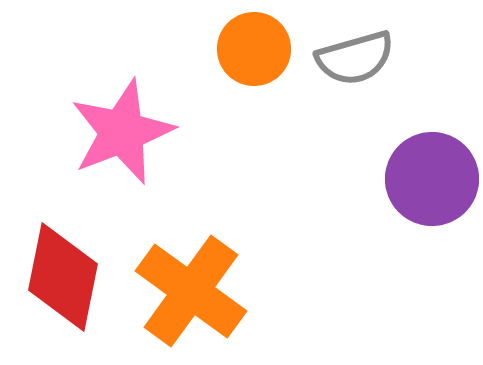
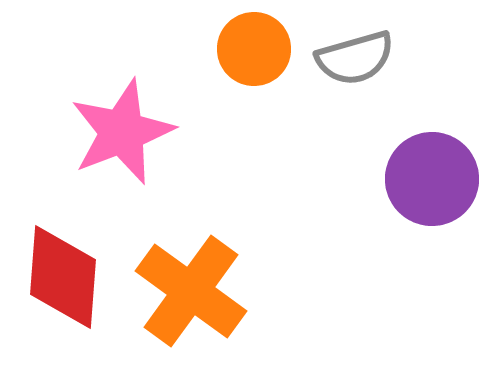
red diamond: rotated 7 degrees counterclockwise
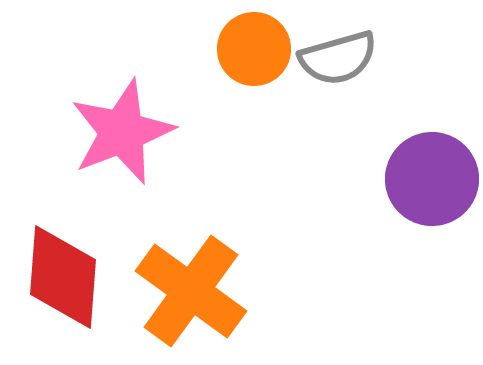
gray semicircle: moved 17 px left
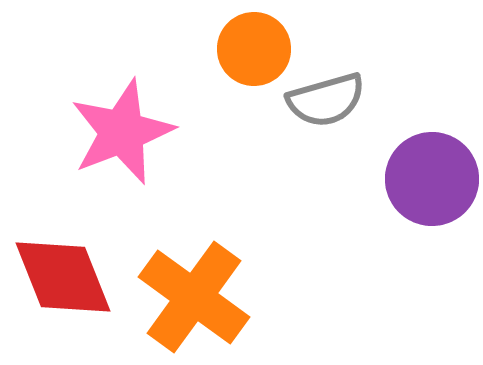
gray semicircle: moved 12 px left, 42 px down
red diamond: rotated 26 degrees counterclockwise
orange cross: moved 3 px right, 6 px down
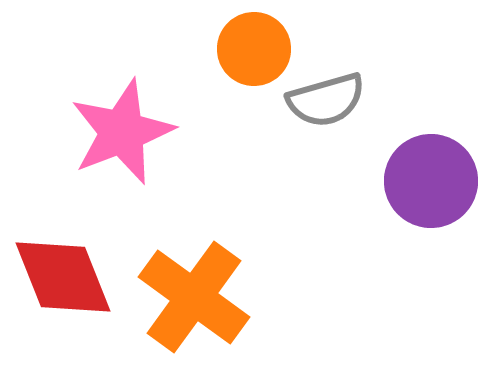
purple circle: moved 1 px left, 2 px down
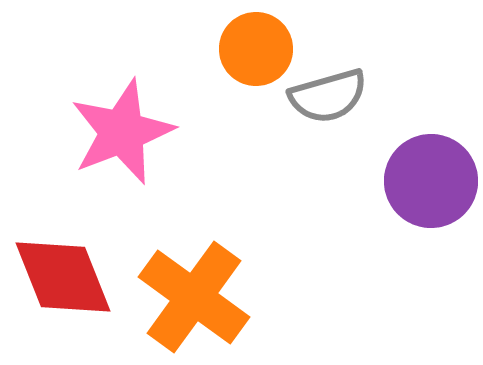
orange circle: moved 2 px right
gray semicircle: moved 2 px right, 4 px up
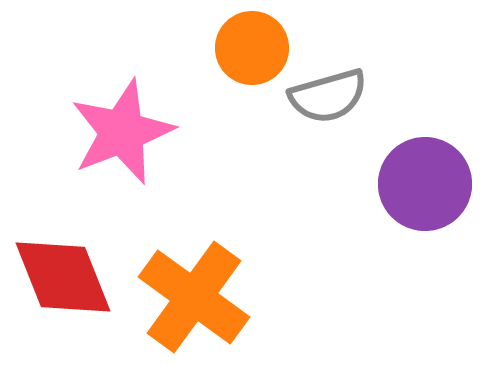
orange circle: moved 4 px left, 1 px up
purple circle: moved 6 px left, 3 px down
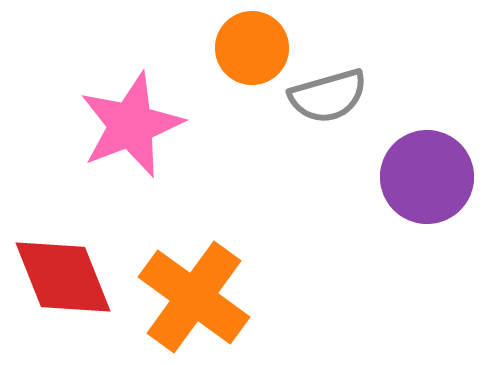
pink star: moved 9 px right, 7 px up
purple circle: moved 2 px right, 7 px up
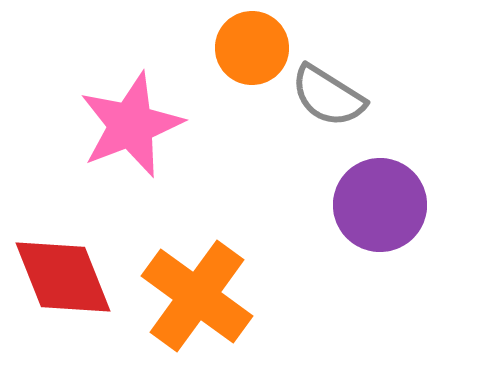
gray semicircle: rotated 48 degrees clockwise
purple circle: moved 47 px left, 28 px down
orange cross: moved 3 px right, 1 px up
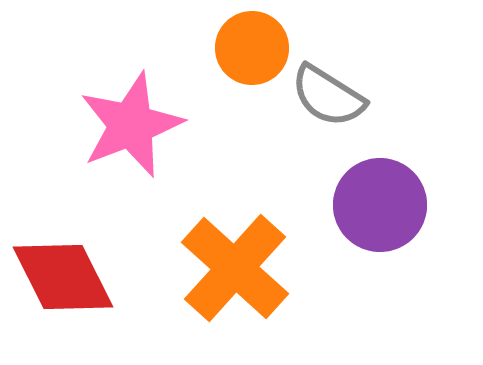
red diamond: rotated 5 degrees counterclockwise
orange cross: moved 38 px right, 28 px up; rotated 6 degrees clockwise
